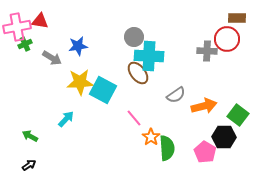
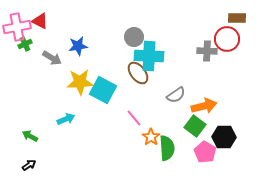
red triangle: rotated 18 degrees clockwise
green square: moved 43 px left, 11 px down
cyan arrow: rotated 24 degrees clockwise
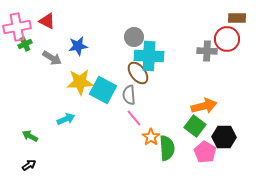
red triangle: moved 7 px right
gray semicircle: moved 47 px left; rotated 120 degrees clockwise
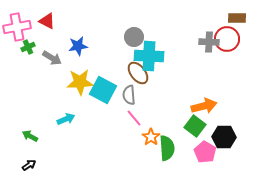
green cross: moved 3 px right, 3 px down
gray cross: moved 2 px right, 9 px up
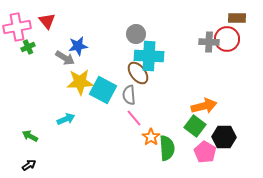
red triangle: rotated 24 degrees clockwise
gray circle: moved 2 px right, 3 px up
gray arrow: moved 13 px right
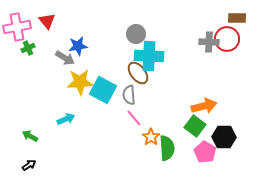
green cross: moved 1 px down
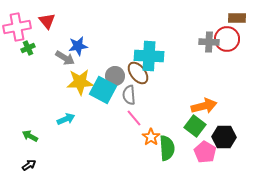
gray circle: moved 21 px left, 42 px down
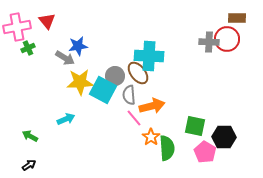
orange arrow: moved 52 px left
green square: rotated 25 degrees counterclockwise
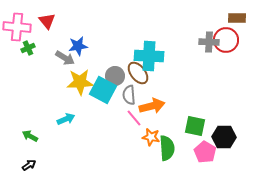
pink cross: rotated 16 degrees clockwise
red circle: moved 1 px left, 1 px down
orange star: rotated 24 degrees counterclockwise
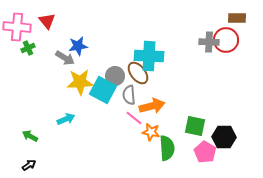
pink line: rotated 12 degrees counterclockwise
orange star: moved 5 px up
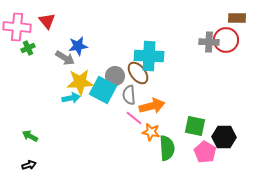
cyan arrow: moved 5 px right, 21 px up; rotated 12 degrees clockwise
black arrow: rotated 16 degrees clockwise
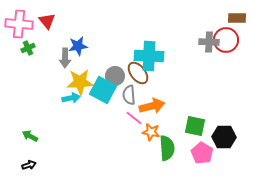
pink cross: moved 2 px right, 3 px up
gray arrow: rotated 60 degrees clockwise
pink pentagon: moved 3 px left, 1 px down
